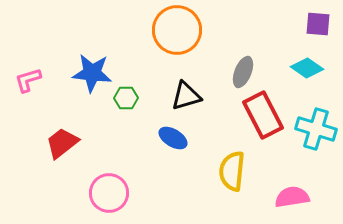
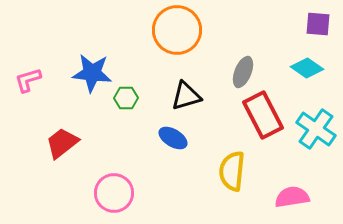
cyan cross: rotated 18 degrees clockwise
pink circle: moved 5 px right
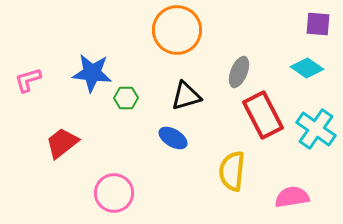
gray ellipse: moved 4 px left
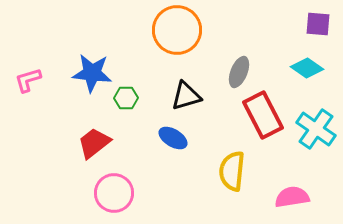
red trapezoid: moved 32 px right
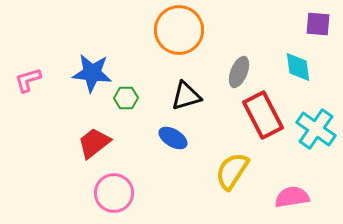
orange circle: moved 2 px right
cyan diamond: moved 9 px left, 1 px up; rotated 48 degrees clockwise
yellow semicircle: rotated 27 degrees clockwise
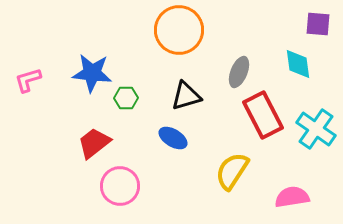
cyan diamond: moved 3 px up
pink circle: moved 6 px right, 7 px up
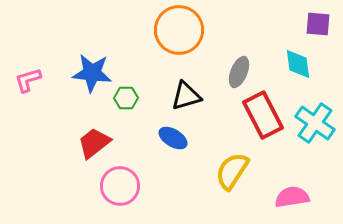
cyan cross: moved 1 px left, 6 px up
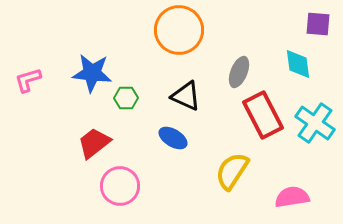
black triangle: rotated 40 degrees clockwise
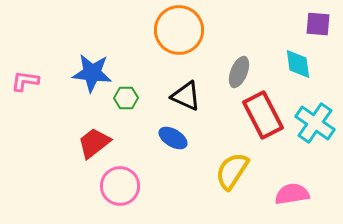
pink L-shape: moved 3 px left, 1 px down; rotated 24 degrees clockwise
pink semicircle: moved 3 px up
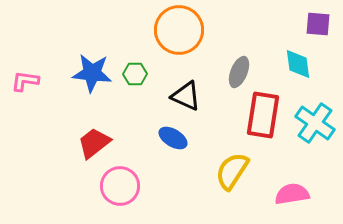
green hexagon: moved 9 px right, 24 px up
red rectangle: rotated 36 degrees clockwise
